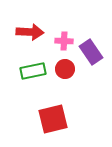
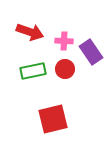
red arrow: rotated 16 degrees clockwise
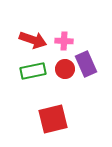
red arrow: moved 3 px right, 8 px down
purple rectangle: moved 5 px left, 12 px down; rotated 10 degrees clockwise
